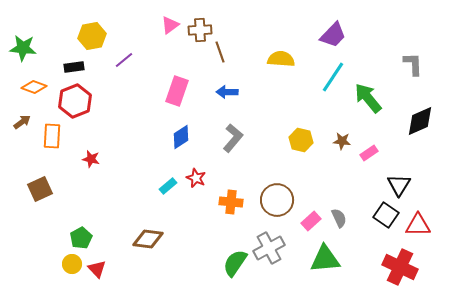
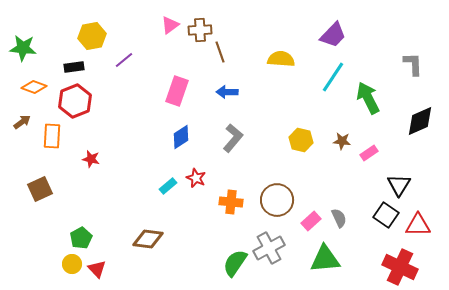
green arrow at (368, 98): rotated 12 degrees clockwise
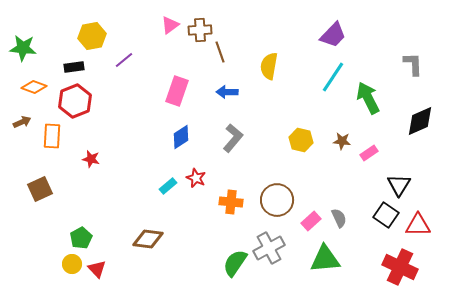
yellow semicircle at (281, 59): moved 12 px left, 7 px down; rotated 84 degrees counterclockwise
brown arrow at (22, 122): rotated 12 degrees clockwise
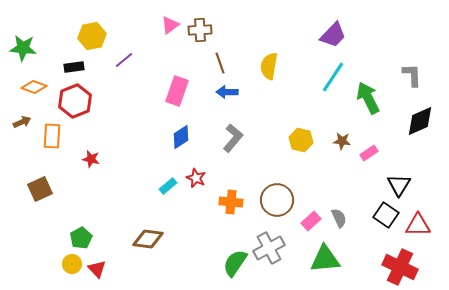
brown line at (220, 52): moved 11 px down
gray L-shape at (413, 64): moved 1 px left, 11 px down
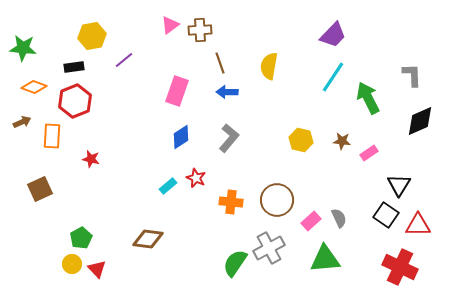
gray L-shape at (233, 138): moved 4 px left
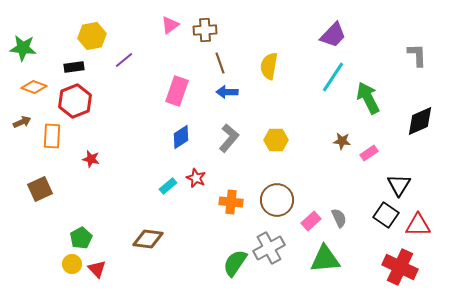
brown cross at (200, 30): moved 5 px right
gray L-shape at (412, 75): moved 5 px right, 20 px up
yellow hexagon at (301, 140): moved 25 px left; rotated 15 degrees counterclockwise
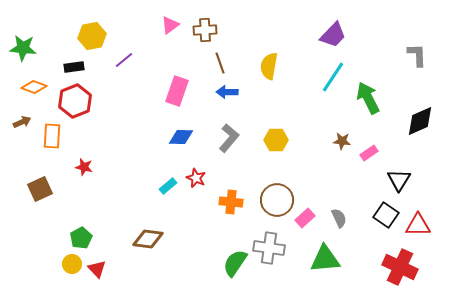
blue diamond at (181, 137): rotated 35 degrees clockwise
red star at (91, 159): moved 7 px left, 8 px down
black triangle at (399, 185): moved 5 px up
pink rectangle at (311, 221): moved 6 px left, 3 px up
gray cross at (269, 248): rotated 36 degrees clockwise
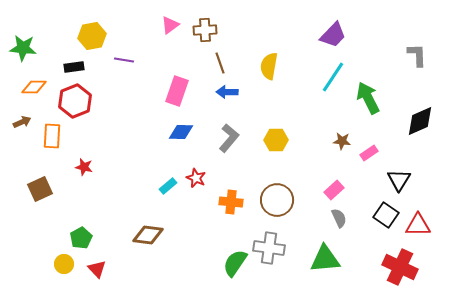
purple line at (124, 60): rotated 48 degrees clockwise
orange diamond at (34, 87): rotated 20 degrees counterclockwise
blue diamond at (181, 137): moved 5 px up
pink rectangle at (305, 218): moved 29 px right, 28 px up
brown diamond at (148, 239): moved 4 px up
yellow circle at (72, 264): moved 8 px left
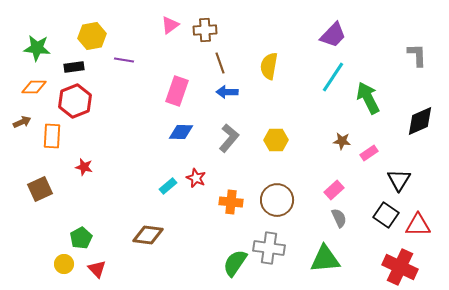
green star at (23, 48): moved 14 px right
